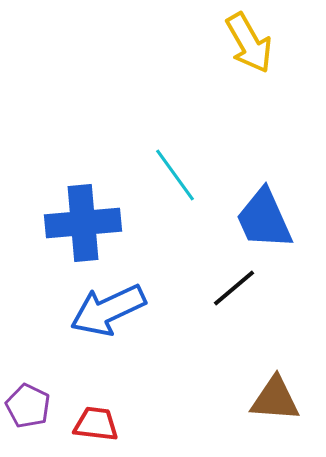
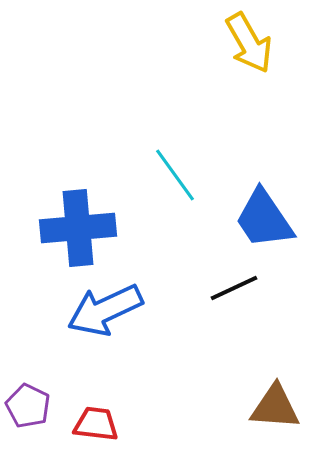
blue trapezoid: rotated 10 degrees counterclockwise
blue cross: moved 5 px left, 5 px down
black line: rotated 15 degrees clockwise
blue arrow: moved 3 px left
brown triangle: moved 8 px down
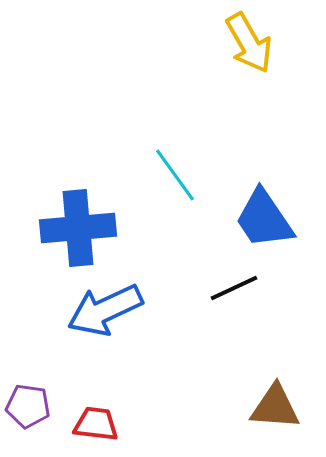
purple pentagon: rotated 18 degrees counterclockwise
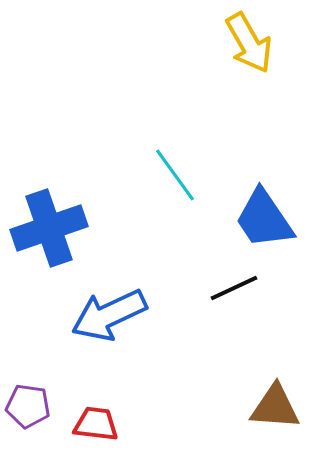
blue cross: moved 29 px left; rotated 14 degrees counterclockwise
blue arrow: moved 4 px right, 5 px down
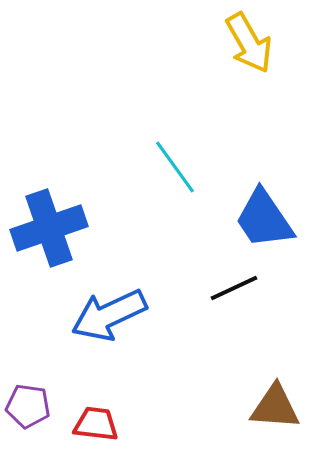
cyan line: moved 8 px up
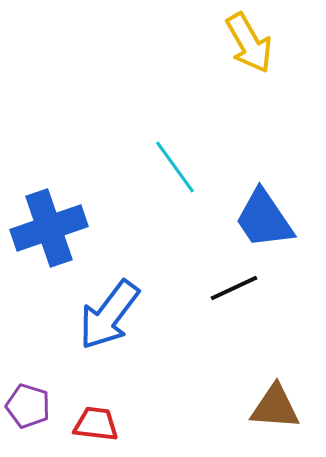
blue arrow: rotated 28 degrees counterclockwise
purple pentagon: rotated 9 degrees clockwise
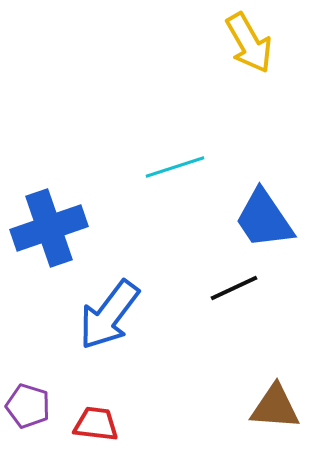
cyan line: rotated 72 degrees counterclockwise
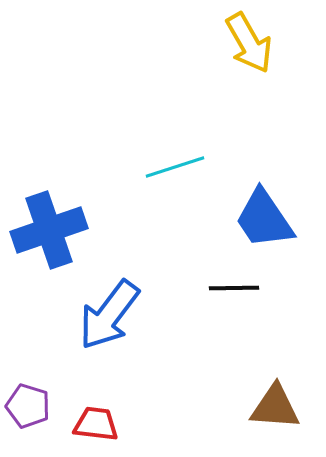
blue cross: moved 2 px down
black line: rotated 24 degrees clockwise
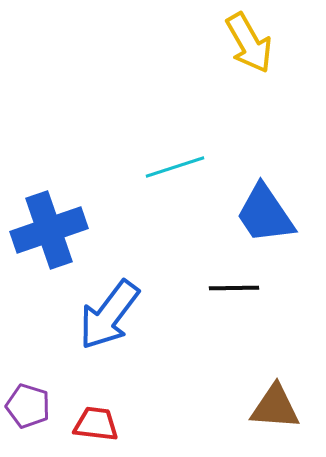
blue trapezoid: moved 1 px right, 5 px up
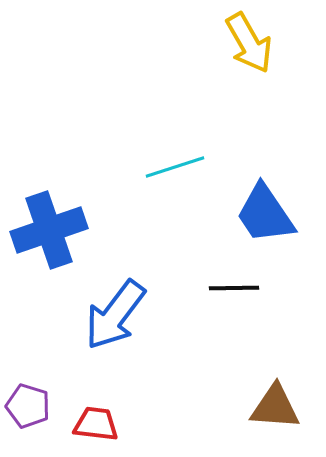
blue arrow: moved 6 px right
